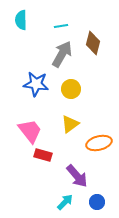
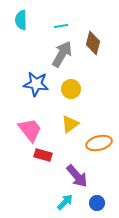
pink trapezoid: moved 1 px up
blue circle: moved 1 px down
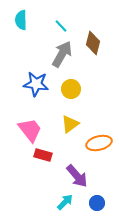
cyan line: rotated 56 degrees clockwise
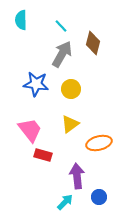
purple arrow: rotated 145 degrees counterclockwise
blue circle: moved 2 px right, 6 px up
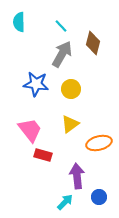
cyan semicircle: moved 2 px left, 2 px down
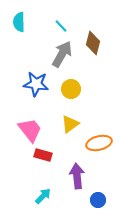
blue circle: moved 1 px left, 3 px down
cyan arrow: moved 22 px left, 6 px up
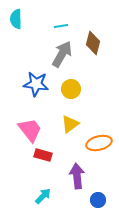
cyan semicircle: moved 3 px left, 3 px up
cyan line: rotated 56 degrees counterclockwise
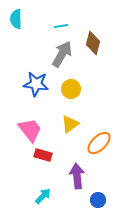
orange ellipse: rotated 30 degrees counterclockwise
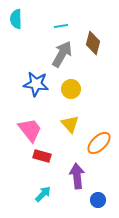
yellow triangle: rotated 36 degrees counterclockwise
red rectangle: moved 1 px left, 1 px down
cyan arrow: moved 2 px up
